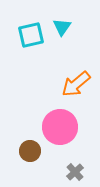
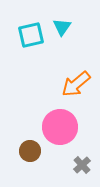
gray cross: moved 7 px right, 7 px up
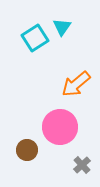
cyan square: moved 4 px right, 3 px down; rotated 20 degrees counterclockwise
brown circle: moved 3 px left, 1 px up
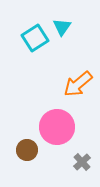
orange arrow: moved 2 px right
pink circle: moved 3 px left
gray cross: moved 3 px up
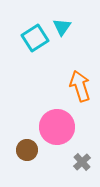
orange arrow: moved 2 px right, 2 px down; rotated 112 degrees clockwise
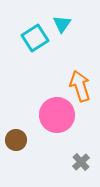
cyan triangle: moved 3 px up
pink circle: moved 12 px up
brown circle: moved 11 px left, 10 px up
gray cross: moved 1 px left
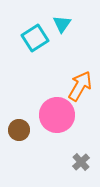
orange arrow: rotated 48 degrees clockwise
brown circle: moved 3 px right, 10 px up
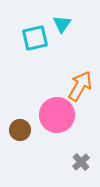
cyan square: rotated 20 degrees clockwise
brown circle: moved 1 px right
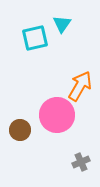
gray cross: rotated 18 degrees clockwise
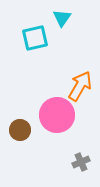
cyan triangle: moved 6 px up
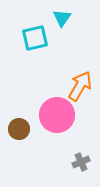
brown circle: moved 1 px left, 1 px up
